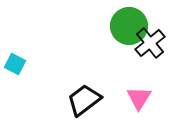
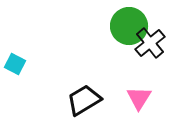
black trapezoid: rotated 6 degrees clockwise
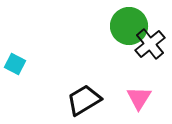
black cross: moved 1 px down
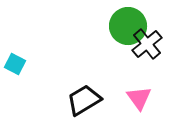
green circle: moved 1 px left
black cross: moved 3 px left
pink triangle: rotated 8 degrees counterclockwise
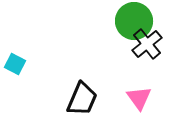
green circle: moved 6 px right, 5 px up
black trapezoid: moved 2 px left, 1 px up; rotated 144 degrees clockwise
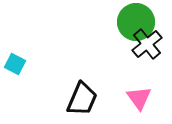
green circle: moved 2 px right, 1 px down
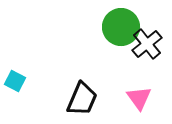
green circle: moved 15 px left, 5 px down
cyan square: moved 17 px down
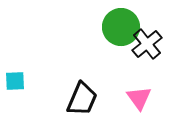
cyan square: rotated 30 degrees counterclockwise
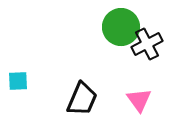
black cross: rotated 12 degrees clockwise
cyan square: moved 3 px right
pink triangle: moved 2 px down
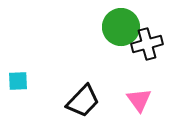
black cross: rotated 12 degrees clockwise
black trapezoid: moved 1 px right, 2 px down; rotated 21 degrees clockwise
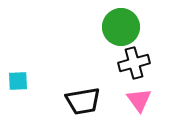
black cross: moved 13 px left, 19 px down
black trapezoid: rotated 36 degrees clockwise
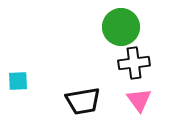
black cross: rotated 8 degrees clockwise
